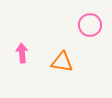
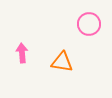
pink circle: moved 1 px left, 1 px up
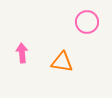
pink circle: moved 2 px left, 2 px up
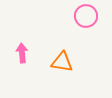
pink circle: moved 1 px left, 6 px up
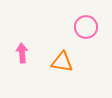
pink circle: moved 11 px down
